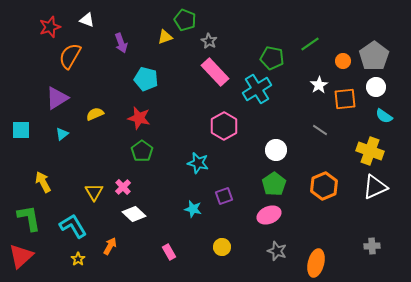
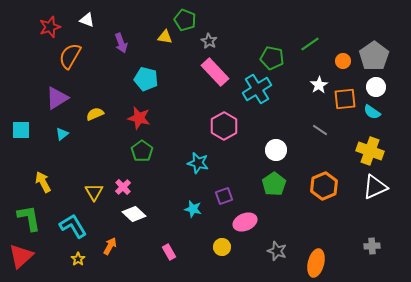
yellow triangle at (165, 37): rotated 28 degrees clockwise
cyan semicircle at (384, 116): moved 12 px left, 4 px up
pink ellipse at (269, 215): moved 24 px left, 7 px down
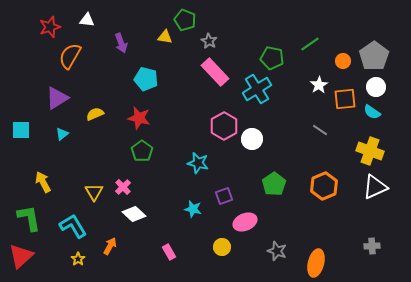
white triangle at (87, 20): rotated 14 degrees counterclockwise
white circle at (276, 150): moved 24 px left, 11 px up
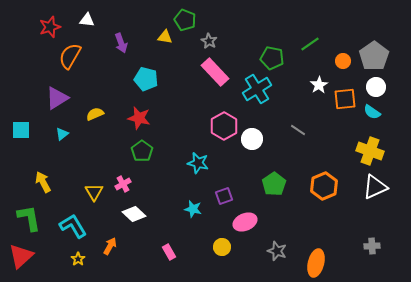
gray line at (320, 130): moved 22 px left
pink cross at (123, 187): moved 3 px up; rotated 14 degrees clockwise
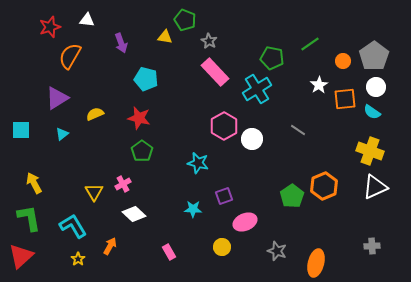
yellow arrow at (43, 182): moved 9 px left, 1 px down
green pentagon at (274, 184): moved 18 px right, 12 px down
cyan star at (193, 209): rotated 12 degrees counterclockwise
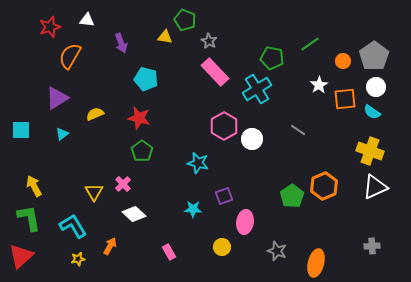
yellow arrow at (34, 183): moved 3 px down
pink cross at (123, 184): rotated 14 degrees counterclockwise
pink ellipse at (245, 222): rotated 60 degrees counterclockwise
yellow star at (78, 259): rotated 24 degrees clockwise
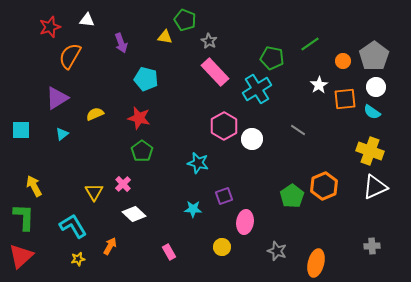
green L-shape at (29, 218): moved 5 px left, 1 px up; rotated 12 degrees clockwise
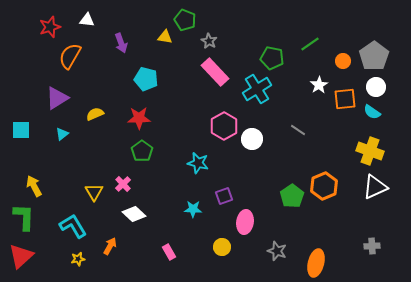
red star at (139, 118): rotated 15 degrees counterclockwise
